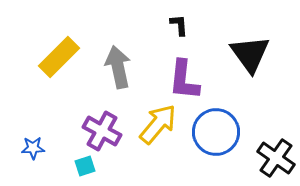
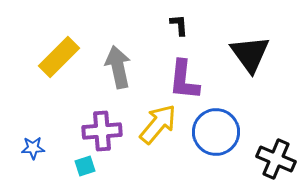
purple cross: rotated 33 degrees counterclockwise
black cross: moved 1 px down; rotated 12 degrees counterclockwise
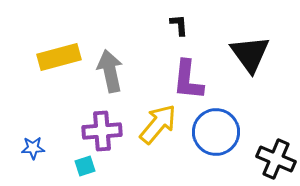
yellow rectangle: rotated 30 degrees clockwise
gray arrow: moved 8 px left, 4 px down
purple L-shape: moved 4 px right
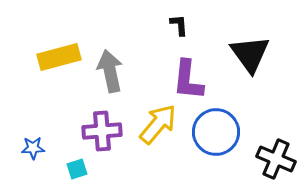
cyan square: moved 8 px left, 3 px down
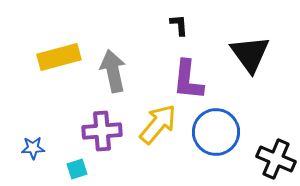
gray arrow: moved 3 px right
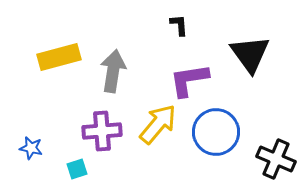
gray arrow: rotated 21 degrees clockwise
purple L-shape: moved 1 px right; rotated 75 degrees clockwise
blue star: moved 2 px left; rotated 15 degrees clockwise
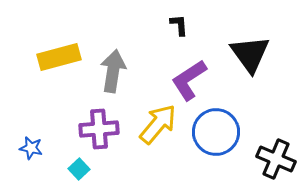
purple L-shape: rotated 24 degrees counterclockwise
purple cross: moved 3 px left, 2 px up
cyan square: moved 2 px right; rotated 25 degrees counterclockwise
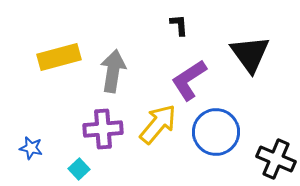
purple cross: moved 4 px right
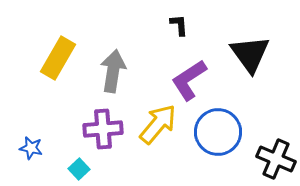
yellow rectangle: moved 1 px left, 1 px down; rotated 45 degrees counterclockwise
blue circle: moved 2 px right
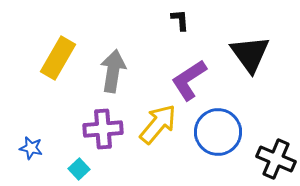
black L-shape: moved 1 px right, 5 px up
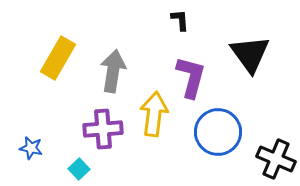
purple L-shape: moved 2 px right, 3 px up; rotated 138 degrees clockwise
yellow arrow: moved 4 px left, 10 px up; rotated 33 degrees counterclockwise
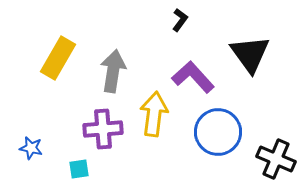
black L-shape: rotated 40 degrees clockwise
purple L-shape: moved 2 px right; rotated 57 degrees counterclockwise
cyan square: rotated 35 degrees clockwise
